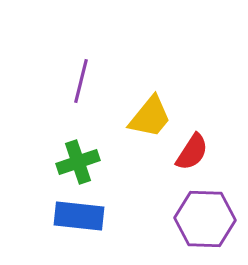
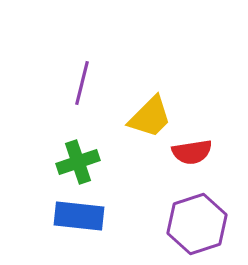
purple line: moved 1 px right, 2 px down
yellow trapezoid: rotated 6 degrees clockwise
red semicircle: rotated 48 degrees clockwise
purple hexagon: moved 8 px left, 5 px down; rotated 20 degrees counterclockwise
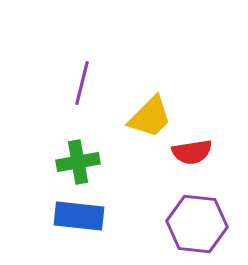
green cross: rotated 9 degrees clockwise
purple hexagon: rotated 24 degrees clockwise
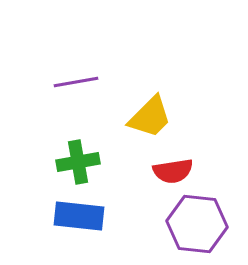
purple line: moved 6 px left, 1 px up; rotated 66 degrees clockwise
red semicircle: moved 19 px left, 19 px down
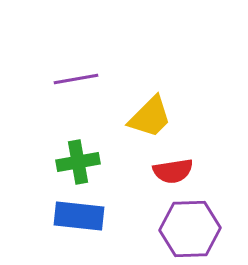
purple line: moved 3 px up
purple hexagon: moved 7 px left, 5 px down; rotated 8 degrees counterclockwise
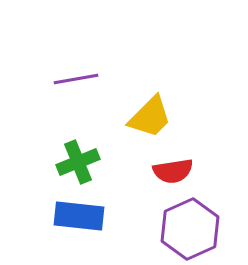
green cross: rotated 12 degrees counterclockwise
purple hexagon: rotated 22 degrees counterclockwise
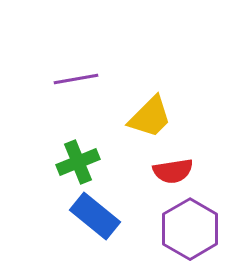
blue rectangle: moved 16 px right; rotated 33 degrees clockwise
purple hexagon: rotated 6 degrees counterclockwise
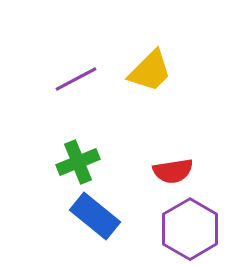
purple line: rotated 18 degrees counterclockwise
yellow trapezoid: moved 46 px up
